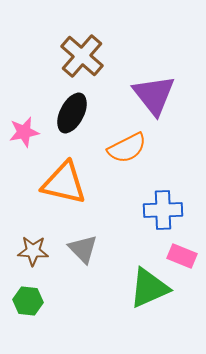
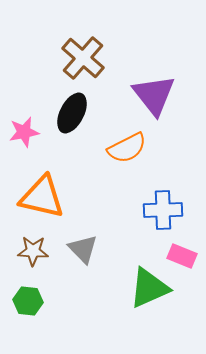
brown cross: moved 1 px right, 2 px down
orange triangle: moved 22 px left, 14 px down
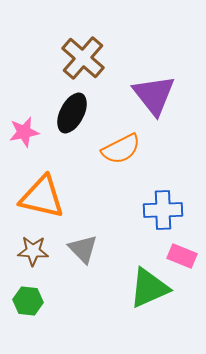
orange semicircle: moved 6 px left, 1 px down
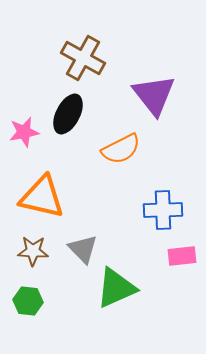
brown cross: rotated 12 degrees counterclockwise
black ellipse: moved 4 px left, 1 px down
pink rectangle: rotated 28 degrees counterclockwise
green triangle: moved 33 px left
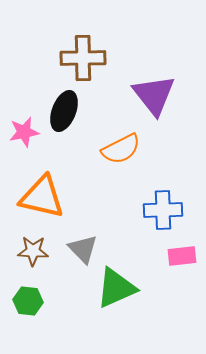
brown cross: rotated 30 degrees counterclockwise
black ellipse: moved 4 px left, 3 px up; rotated 6 degrees counterclockwise
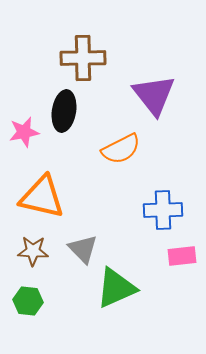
black ellipse: rotated 12 degrees counterclockwise
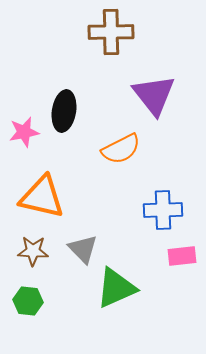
brown cross: moved 28 px right, 26 px up
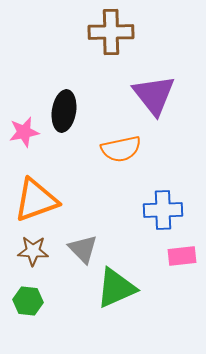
orange semicircle: rotated 15 degrees clockwise
orange triangle: moved 6 px left, 3 px down; rotated 33 degrees counterclockwise
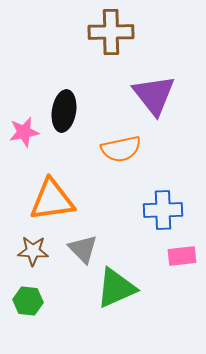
orange triangle: moved 16 px right; rotated 12 degrees clockwise
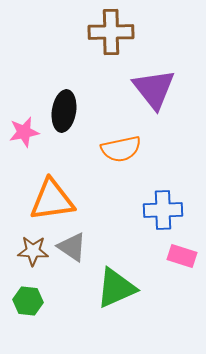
purple triangle: moved 6 px up
gray triangle: moved 11 px left, 2 px up; rotated 12 degrees counterclockwise
pink rectangle: rotated 24 degrees clockwise
